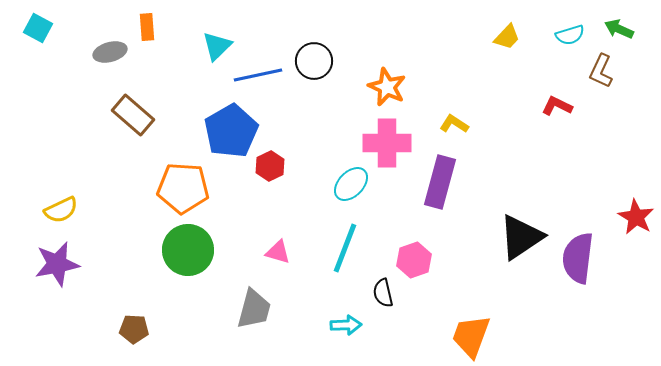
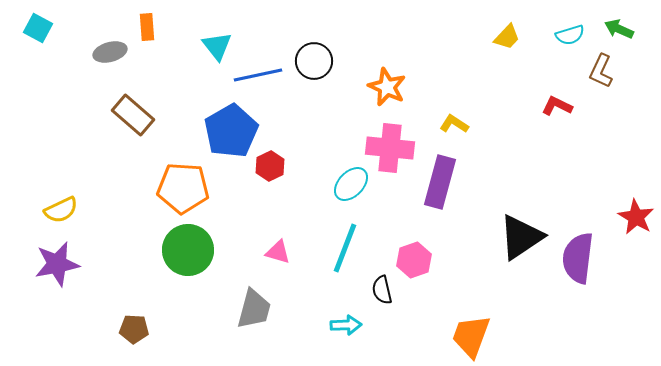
cyan triangle: rotated 24 degrees counterclockwise
pink cross: moved 3 px right, 5 px down; rotated 6 degrees clockwise
black semicircle: moved 1 px left, 3 px up
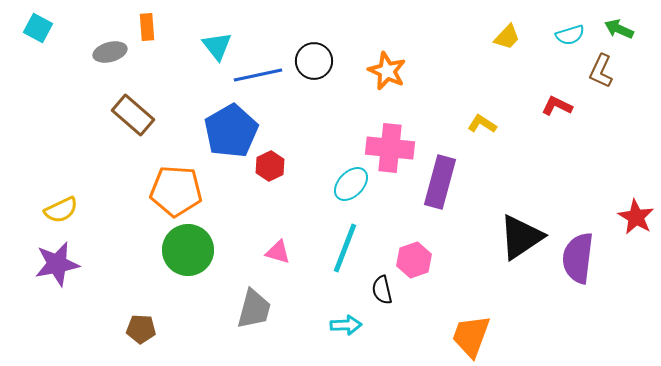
orange star: moved 16 px up
yellow L-shape: moved 28 px right
orange pentagon: moved 7 px left, 3 px down
brown pentagon: moved 7 px right
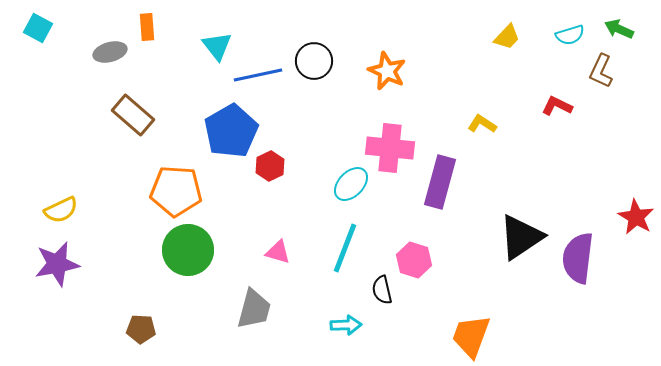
pink hexagon: rotated 24 degrees counterclockwise
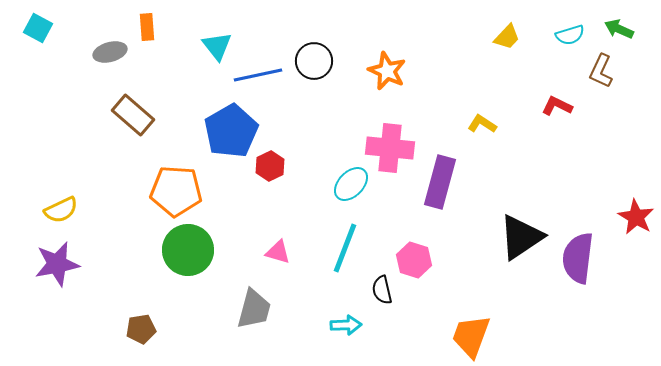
brown pentagon: rotated 12 degrees counterclockwise
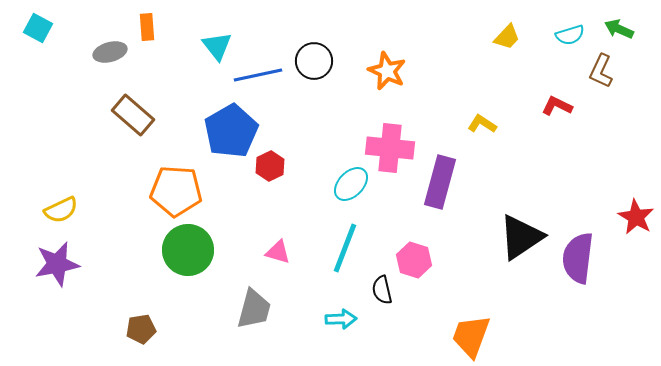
cyan arrow: moved 5 px left, 6 px up
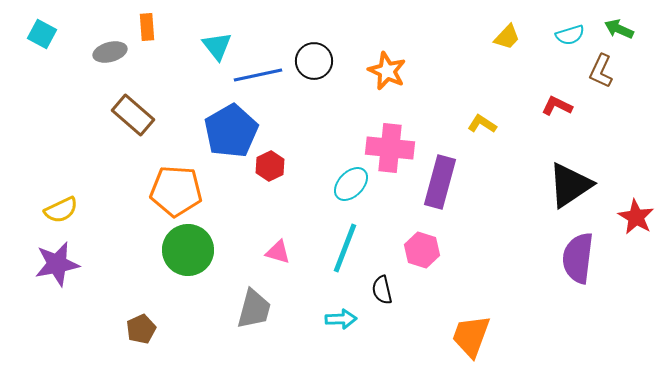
cyan square: moved 4 px right, 6 px down
black triangle: moved 49 px right, 52 px up
pink hexagon: moved 8 px right, 10 px up
brown pentagon: rotated 16 degrees counterclockwise
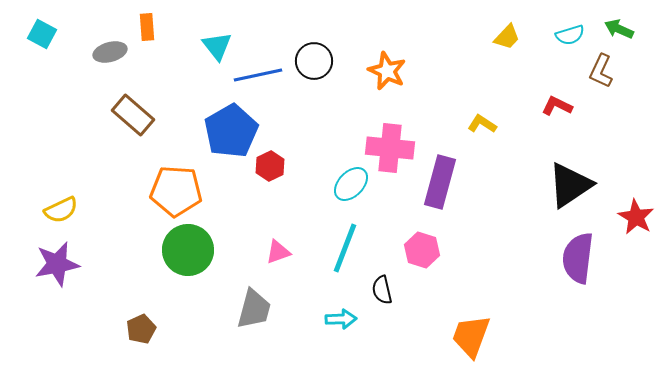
pink triangle: rotated 36 degrees counterclockwise
